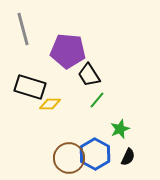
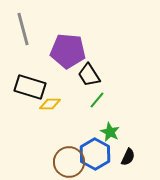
green star: moved 10 px left, 3 px down; rotated 24 degrees counterclockwise
brown circle: moved 4 px down
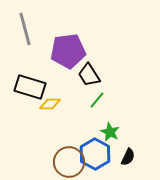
gray line: moved 2 px right
purple pentagon: rotated 12 degrees counterclockwise
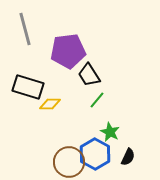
black rectangle: moved 2 px left
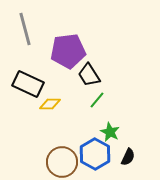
black rectangle: moved 3 px up; rotated 8 degrees clockwise
brown circle: moved 7 px left
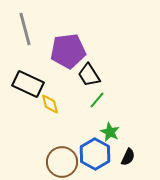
yellow diamond: rotated 75 degrees clockwise
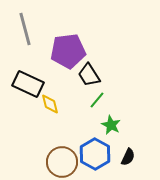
green star: moved 1 px right, 7 px up
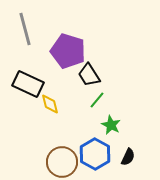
purple pentagon: rotated 24 degrees clockwise
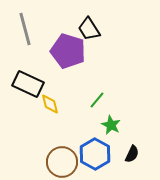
black trapezoid: moved 46 px up
black semicircle: moved 4 px right, 3 px up
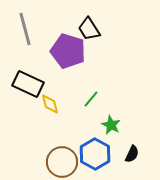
green line: moved 6 px left, 1 px up
